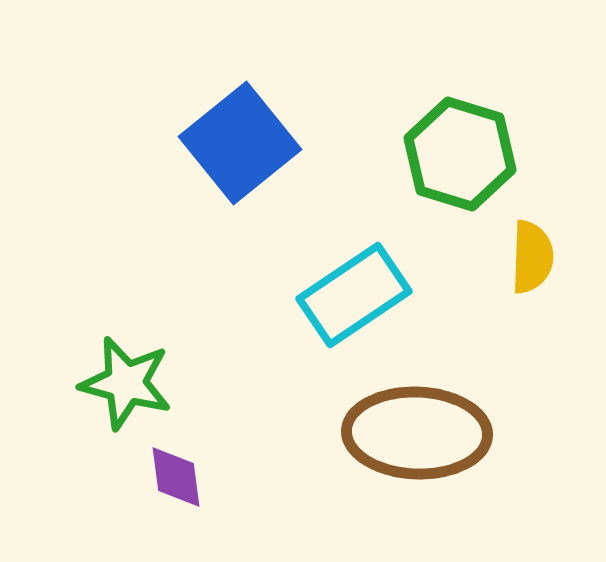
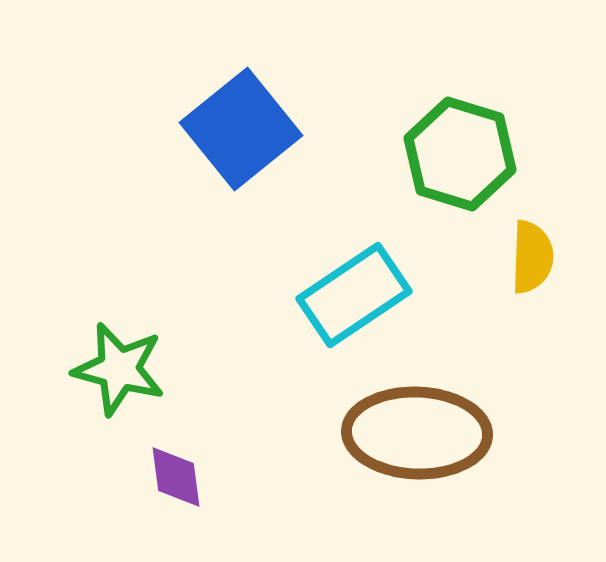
blue square: moved 1 px right, 14 px up
green star: moved 7 px left, 14 px up
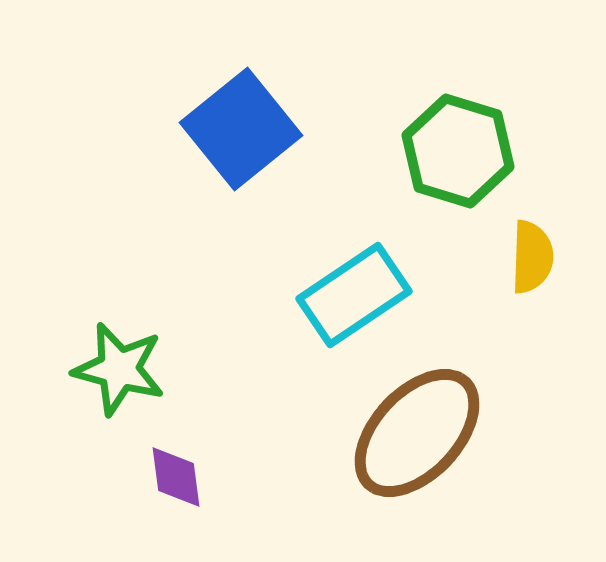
green hexagon: moved 2 px left, 3 px up
brown ellipse: rotated 49 degrees counterclockwise
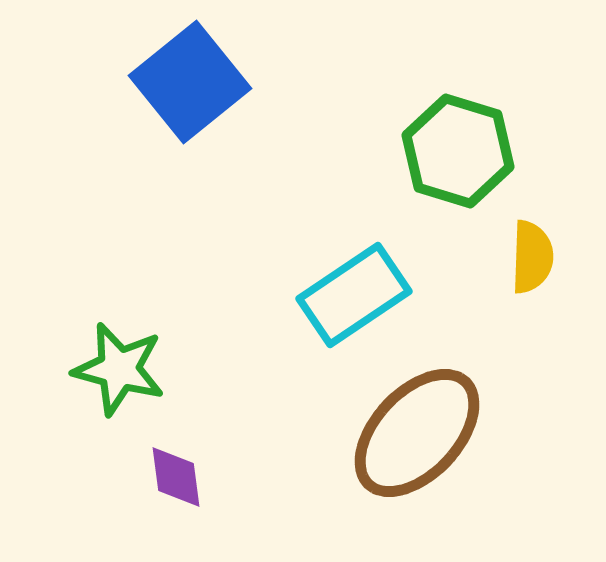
blue square: moved 51 px left, 47 px up
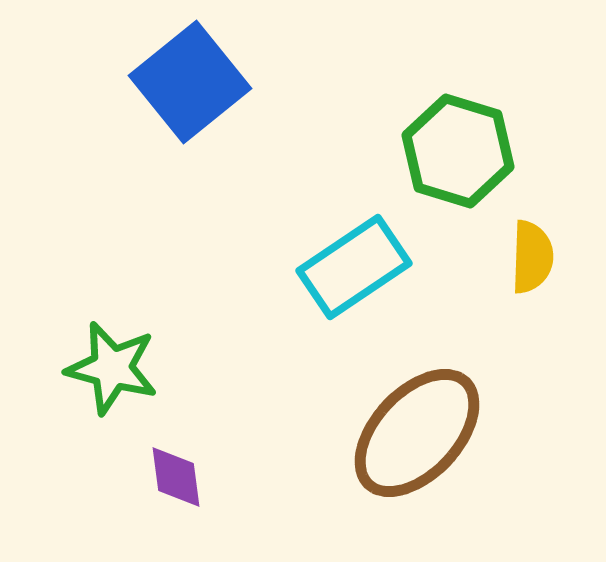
cyan rectangle: moved 28 px up
green star: moved 7 px left, 1 px up
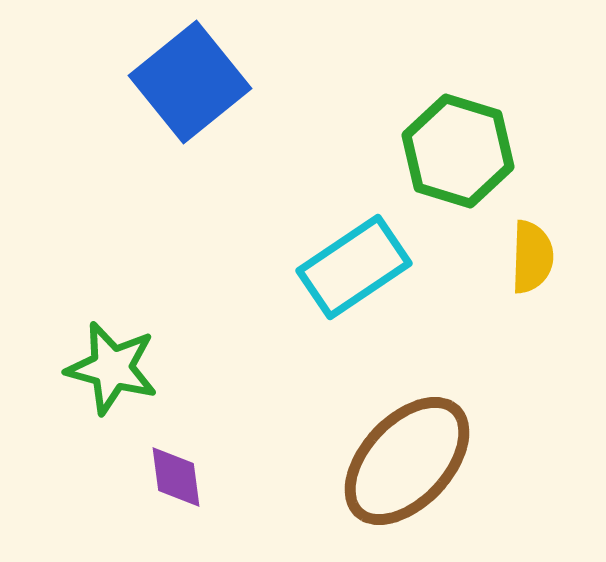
brown ellipse: moved 10 px left, 28 px down
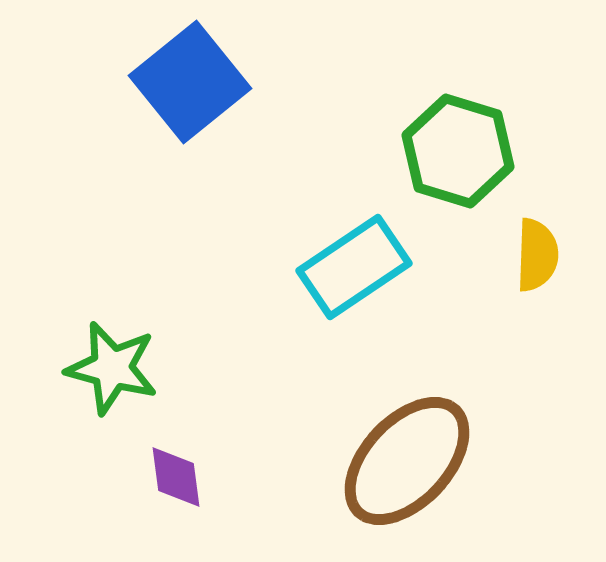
yellow semicircle: moved 5 px right, 2 px up
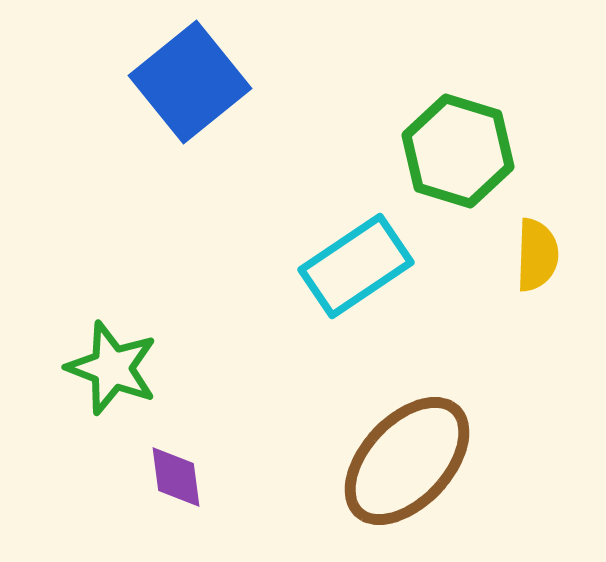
cyan rectangle: moved 2 px right, 1 px up
green star: rotated 6 degrees clockwise
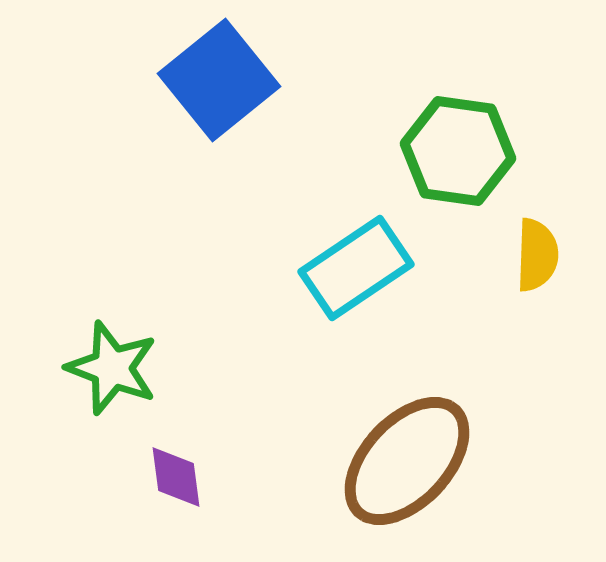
blue square: moved 29 px right, 2 px up
green hexagon: rotated 9 degrees counterclockwise
cyan rectangle: moved 2 px down
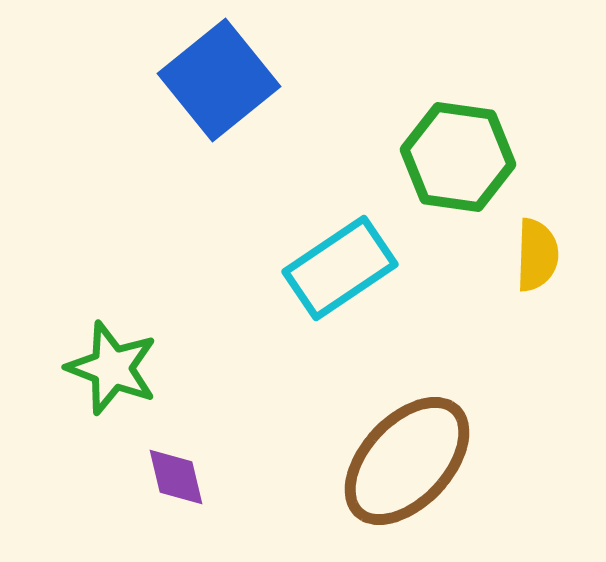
green hexagon: moved 6 px down
cyan rectangle: moved 16 px left
purple diamond: rotated 6 degrees counterclockwise
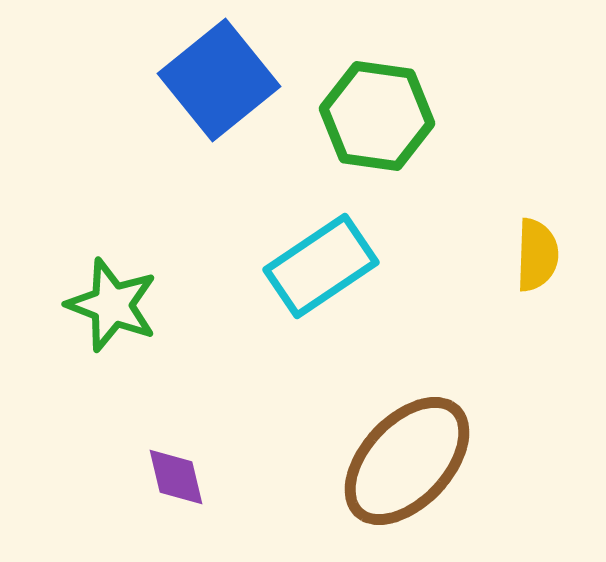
green hexagon: moved 81 px left, 41 px up
cyan rectangle: moved 19 px left, 2 px up
green star: moved 63 px up
